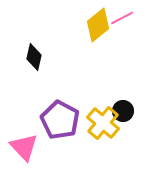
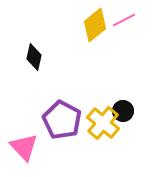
pink line: moved 2 px right, 2 px down
yellow diamond: moved 3 px left
purple pentagon: moved 2 px right
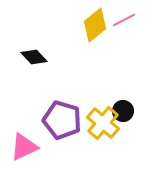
black diamond: rotated 56 degrees counterclockwise
purple pentagon: rotated 12 degrees counterclockwise
pink triangle: rotated 48 degrees clockwise
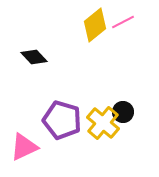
pink line: moved 1 px left, 2 px down
black circle: moved 1 px down
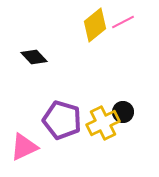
yellow cross: rotated 24 degrees clockwise
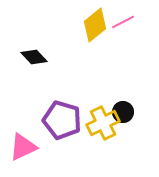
pink triangle: moved 1 px left
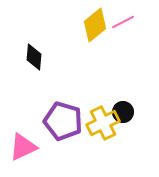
black diamond: rotated 48 degrees clockwise
purple pentagon: moved 1 px right, 1 px down
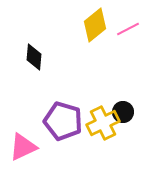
pink line: moved 5 px right, 7 px down
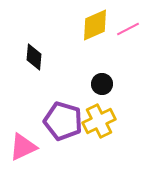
yellow diamond: rotated 16 degrees clockwise
black circle: moved 21 px left, 28 px up
yellow cross: moved 4 px left, 2 px up
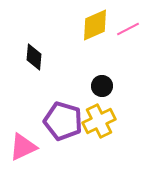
black circle: moved 2 px down
